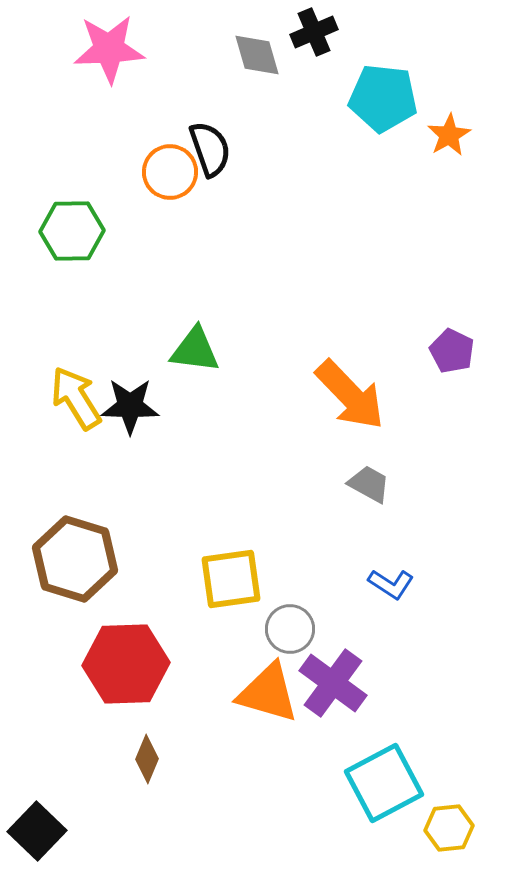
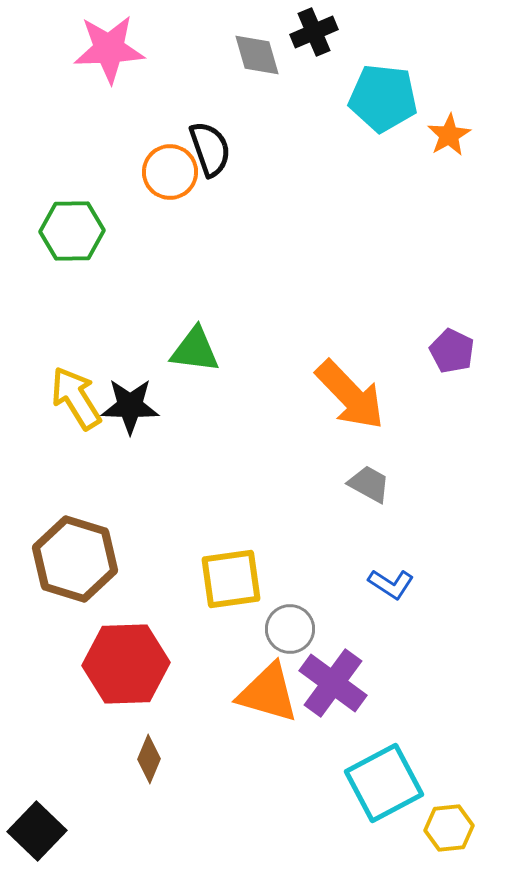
brown diamond: moved 2 px right
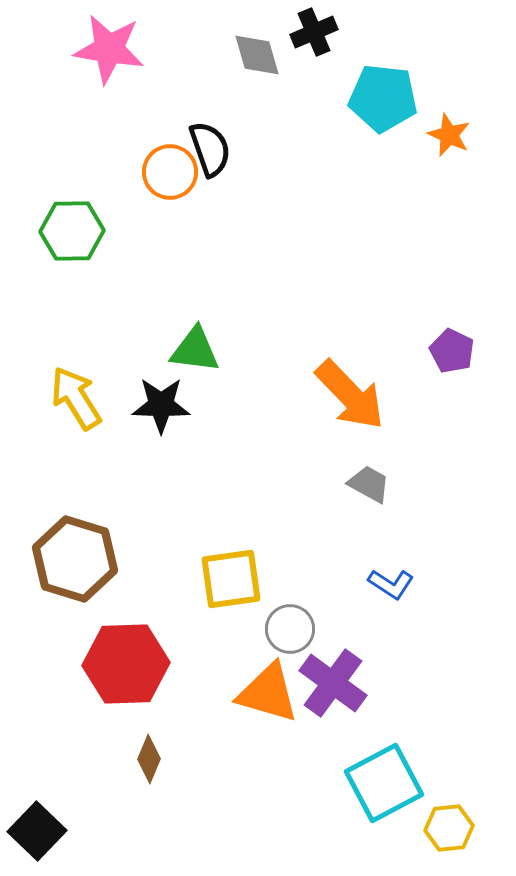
pink star: rotated 12 degrees clockwise
orange star: rotated 18 degrees counterclockwise
black star: moved 31 px right, 1 px up
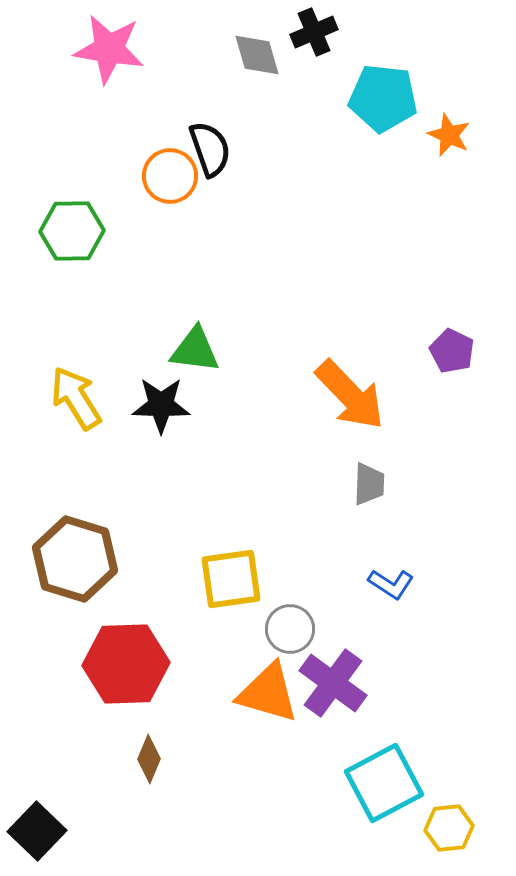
orange circle: moved 4 px down
gray trapezoid: rotated 63 degrees clockwise
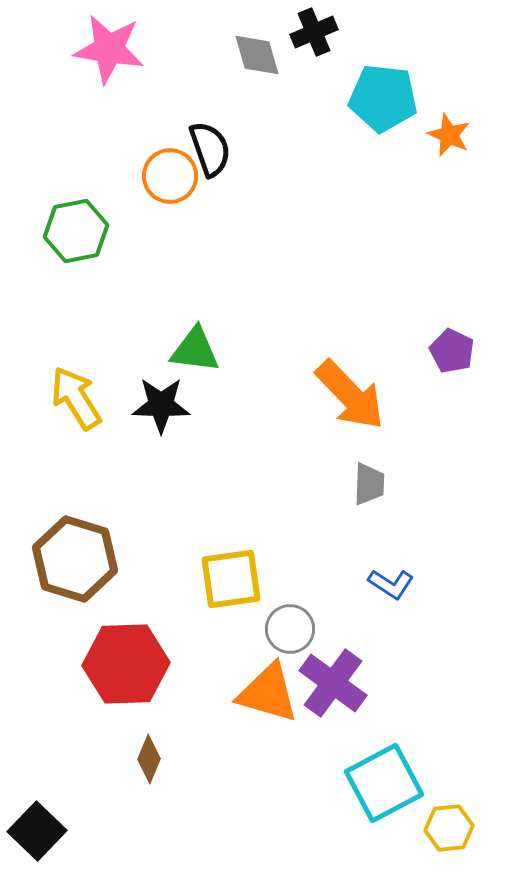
green hexagon: moved 4 px right; rotated 10 degrees counterclockwise
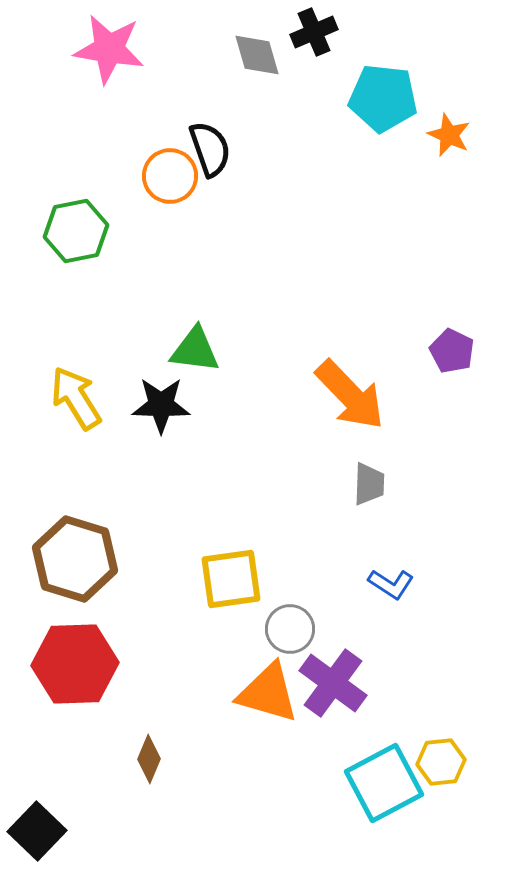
red hexagon: moved 51 px left
yellow hexagon: moved 8 px left, 66 px up
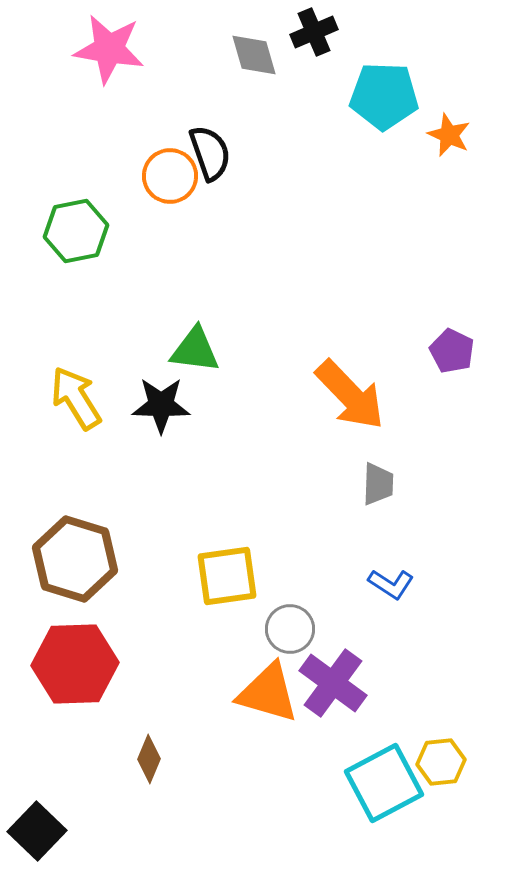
gray diamond: moved 3 px left
cyan pentagon: moved 1 px right, 2 px up; rotated 4 degrees counterclockwise
black semicircle: moved 4 px down
gray trapezoid: moved 9 px right
yellow square: moved 4 px left, 3 px up
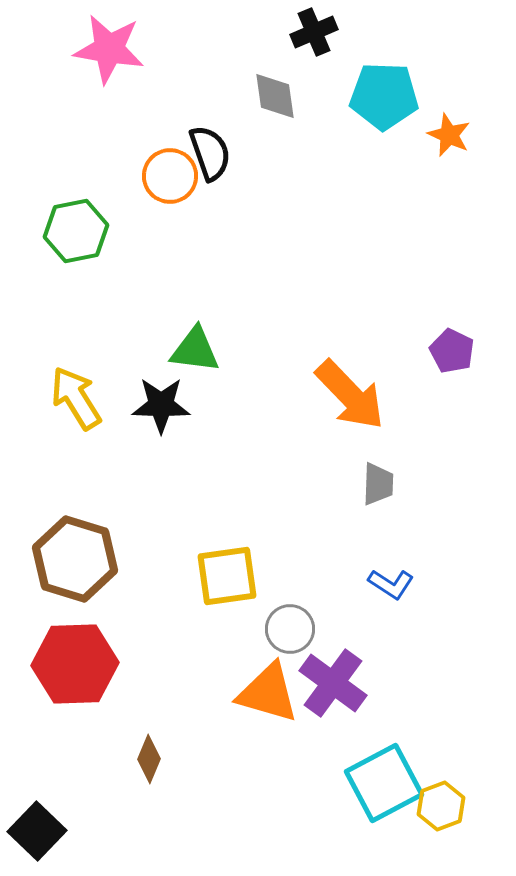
gray diamond: moved 21 px right, 41 px down; rotated 8 degrees clockwise
yellow hexagon: moved 44 px down; rotated 15 degrees counterclockwise
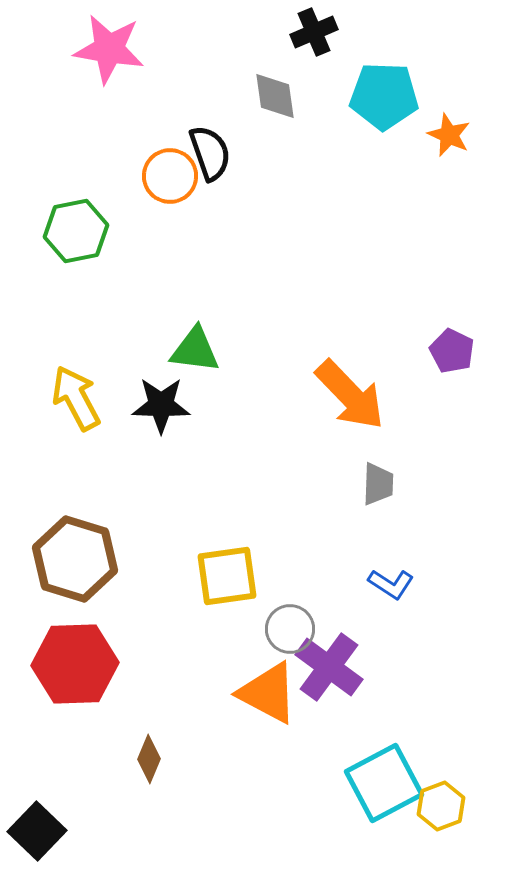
yellow arrow: rotated 4 degrees clockwise
purple cross: moved 4 px left, 16 px up
orange triangle: rotated 12 degrees clockwise
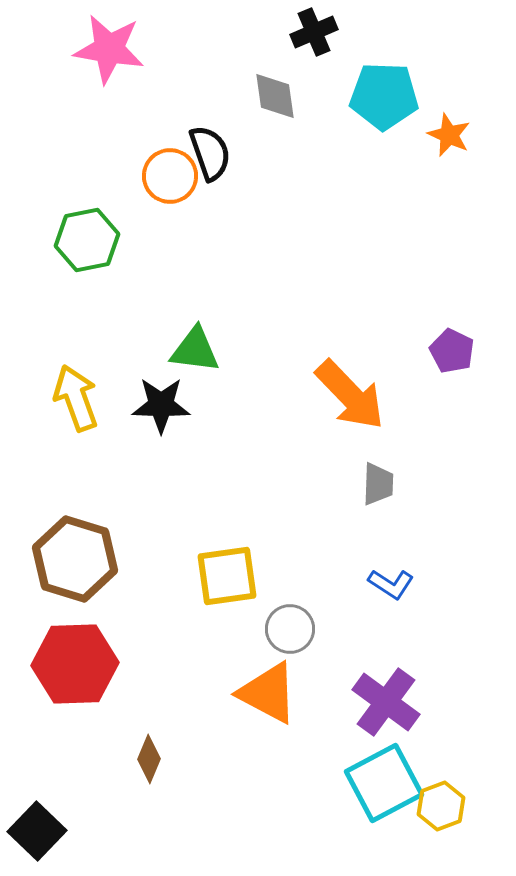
green hexagon: moved 11 px right, 9 px down
yellow arrow: rotated 8 degrees clockwise
purple cross: moved 57 px right, 35 px down
